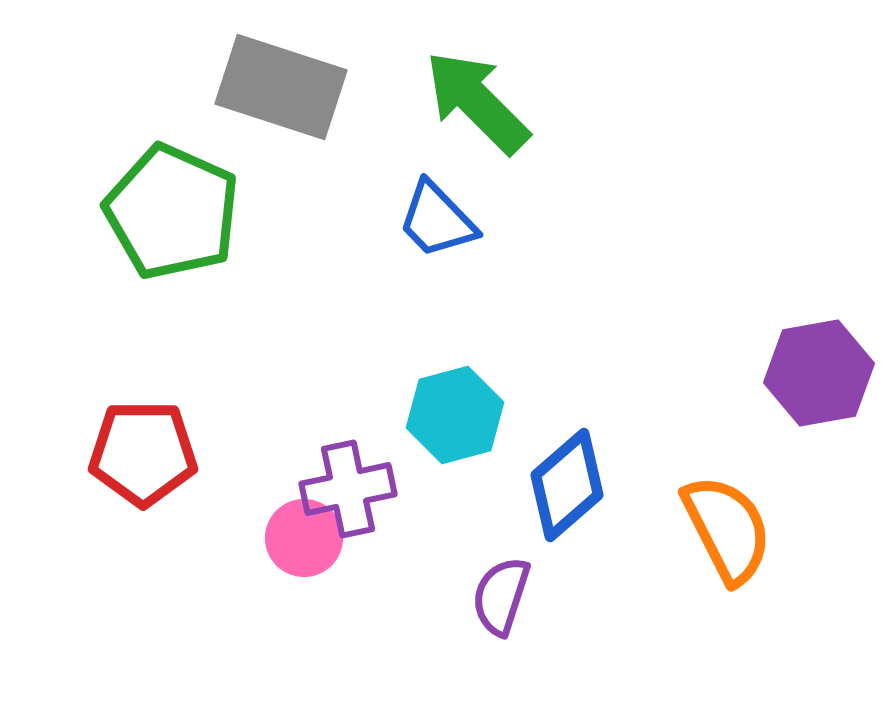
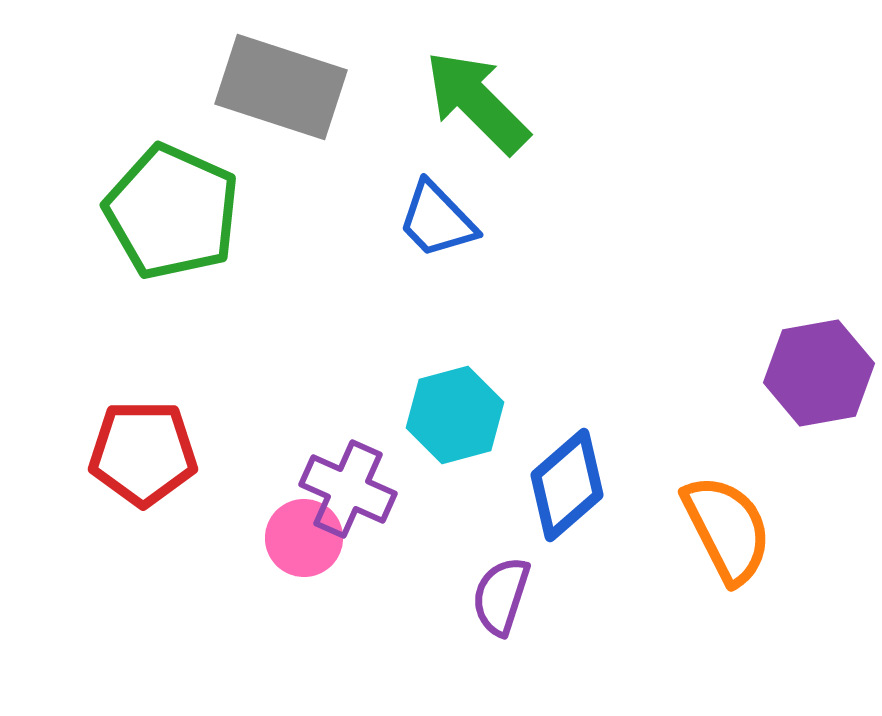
purple cross: rotated 36 degrees clockwise
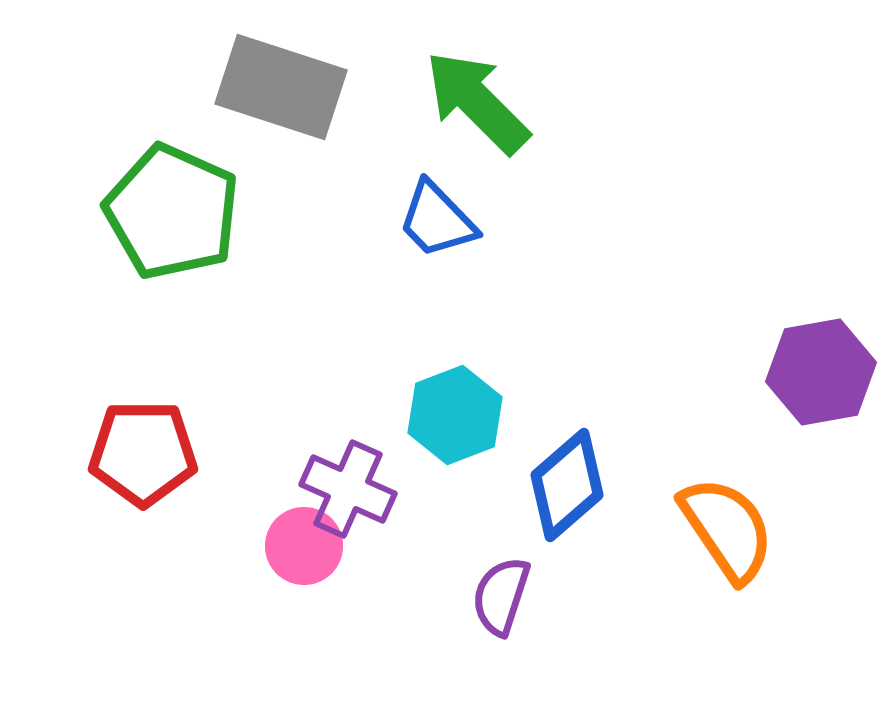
purple hexagon: moved 2 px right, 1 px up
cyan hexagon: rotated 6 degrees counterclockwise
orange semicircle: rotated 7 degrees counterclockwise
pink circle: moved 8 px down
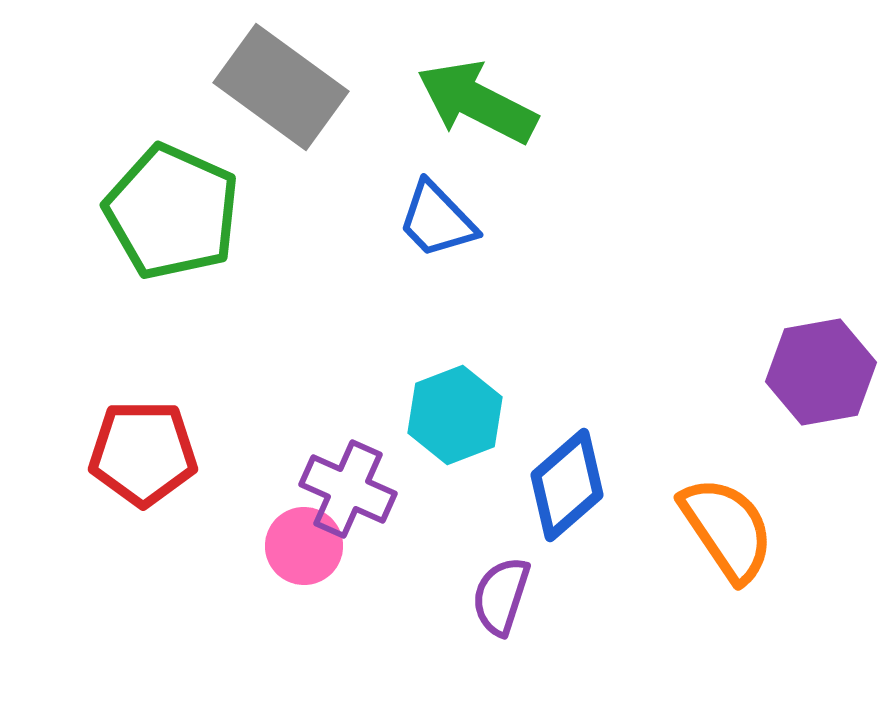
gray rectangle: rotated 18 degrees clockwise
green arrow: rotated 18 degrees counterclockwise
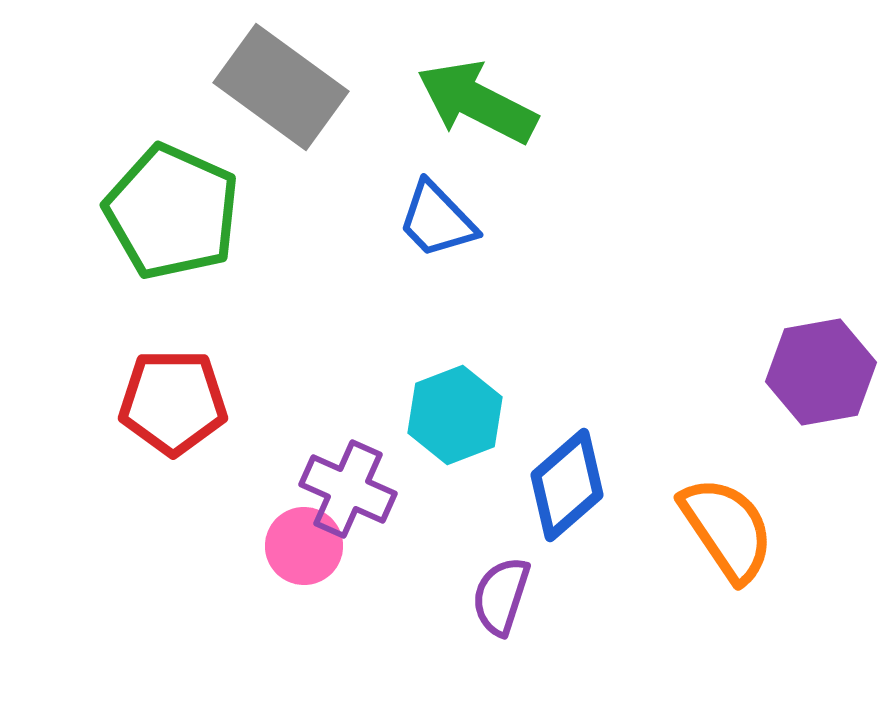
red pentagon: moved 30 px right, 51 px up
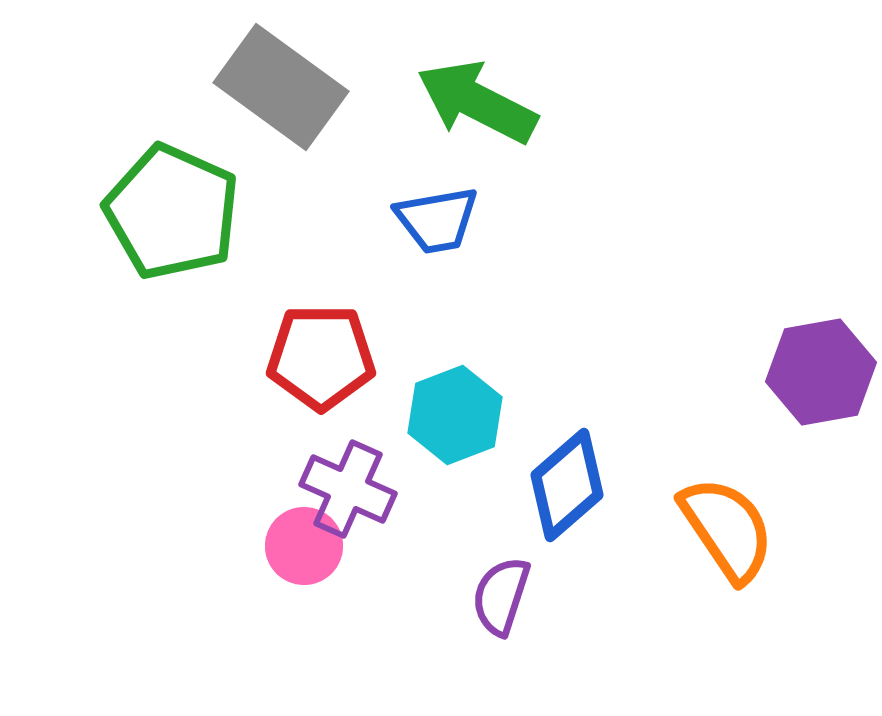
blue trapezoid: rotated 56 degrees counterclockwise
red pentagon: moved 148 px right, 45 px up
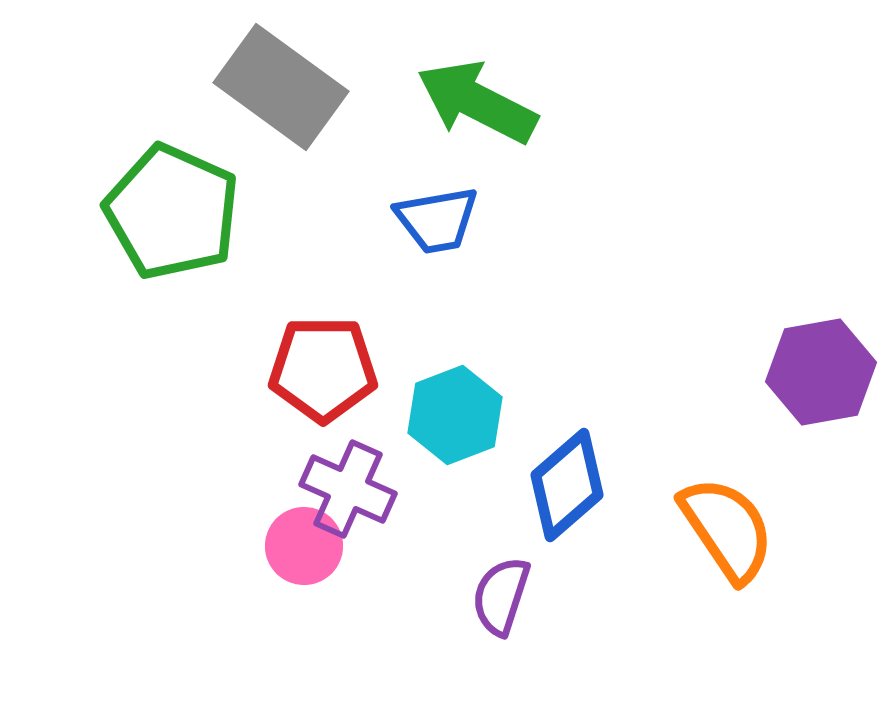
red pentagon: moved 2 px right, 12 px down
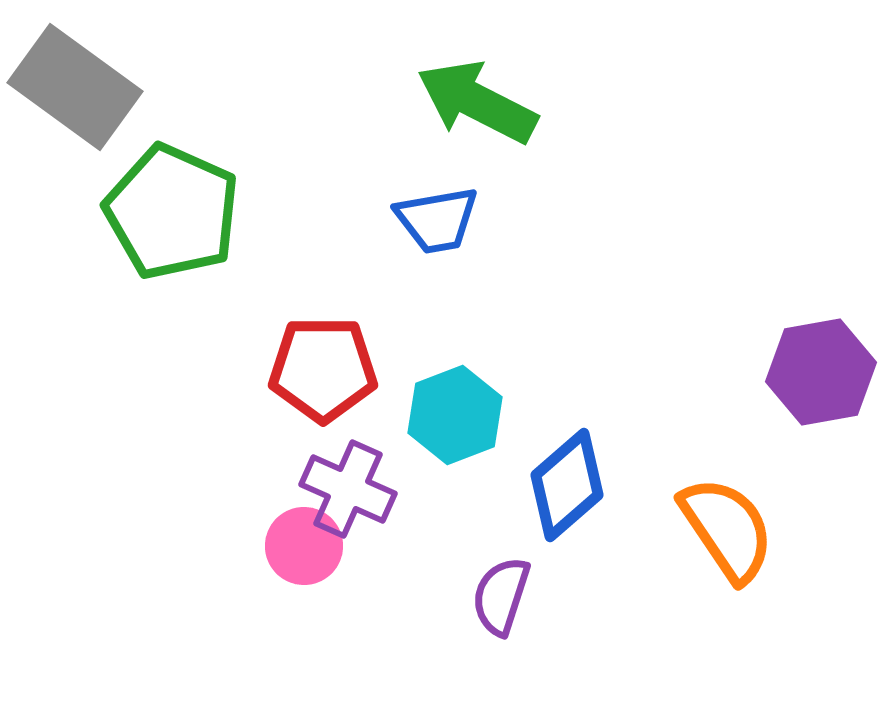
gray rectangle: moved 206 px left
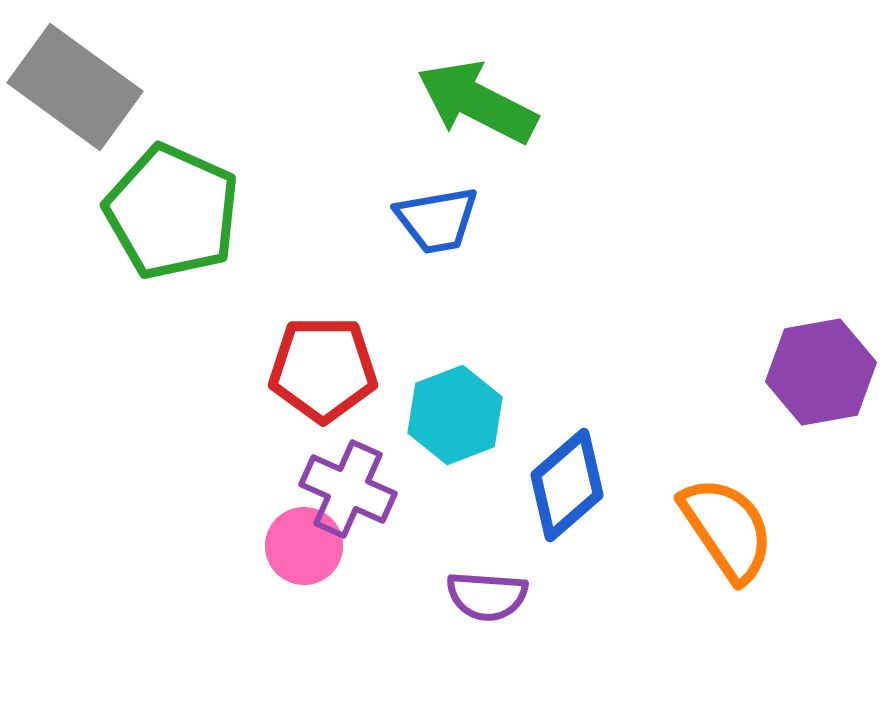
purple semicircle: moved 14 px left; rotated 104 degrees counterclockwise
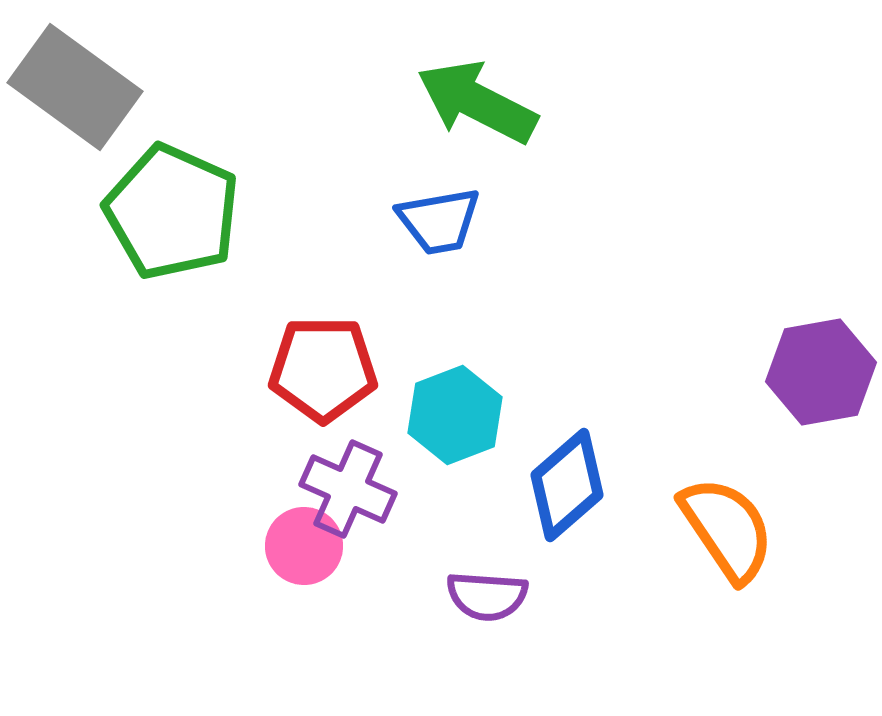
blue trapezoid: moved 2 px right, 1 px down
